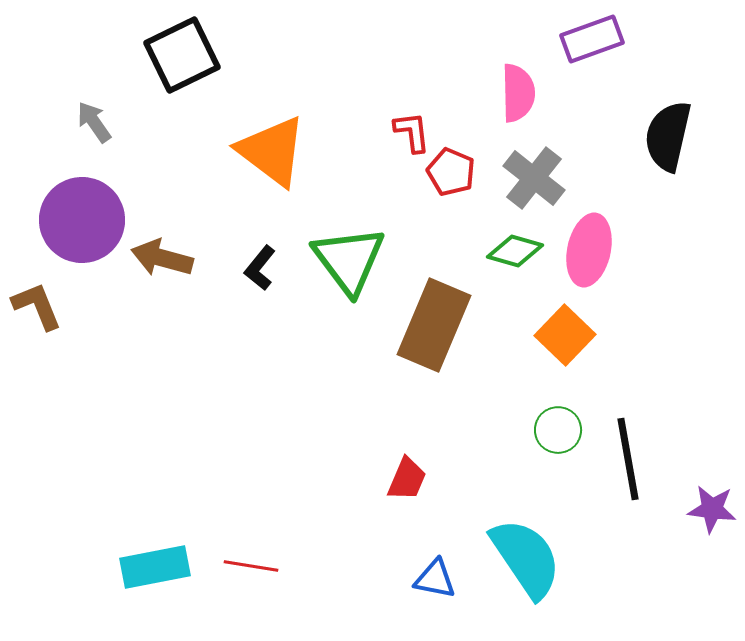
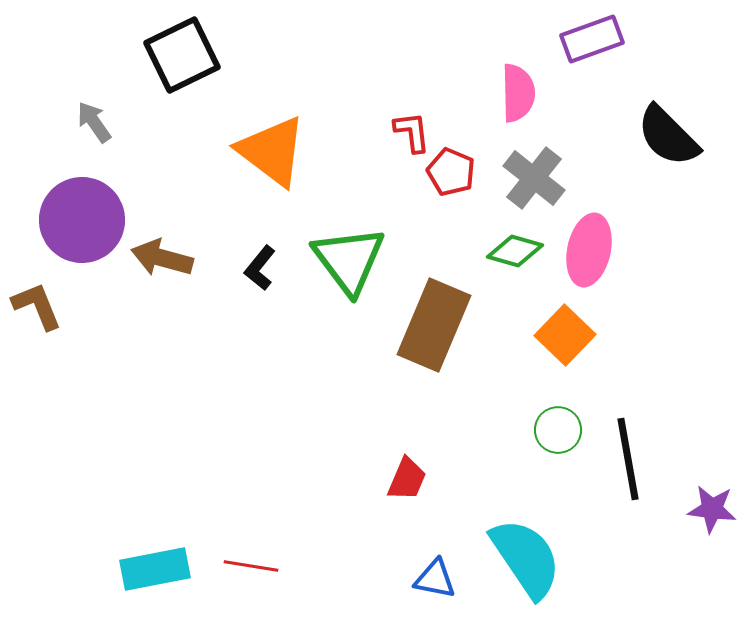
black semicircle: rotated 58 degrees counterclockwise
cyan rectangle: moved 2 px down
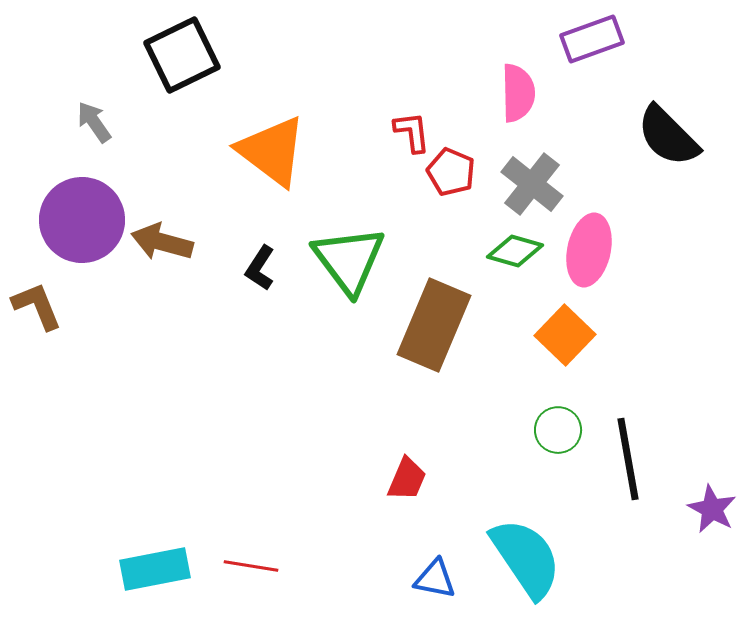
gray cross: moved 2 px left, 6 px down
brown arrow: moved 16 px up
black L-shape: rotated 6 degrees counterclockwise
purple star: rotated 21 degrees clockwise
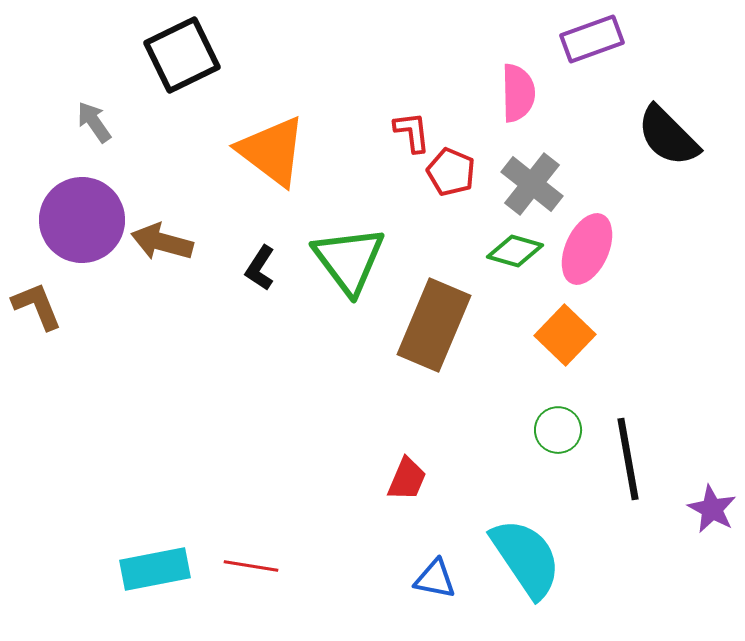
pink ellipse: moved 2 px left, 1 px up; rotated 12 degrees clockwise
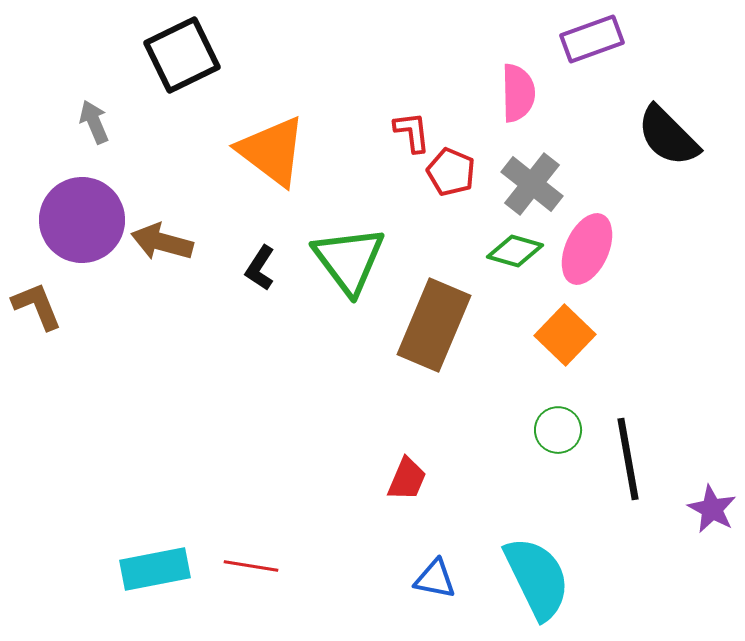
gray arrow: rotated 12 degrees clockwise
cyan semicircle: moved 11 px right, 20 px down; rotated 8 degrees clockwise
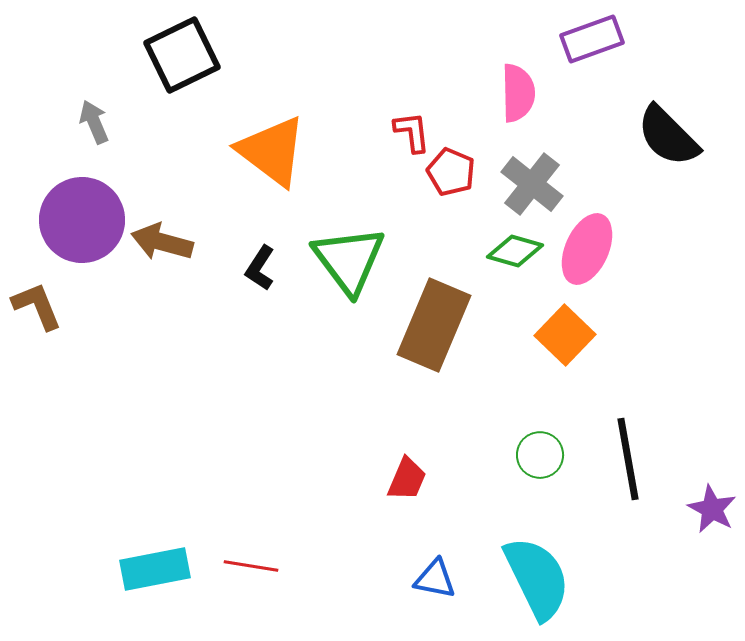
green circle: moved 18 px left, 25 px down
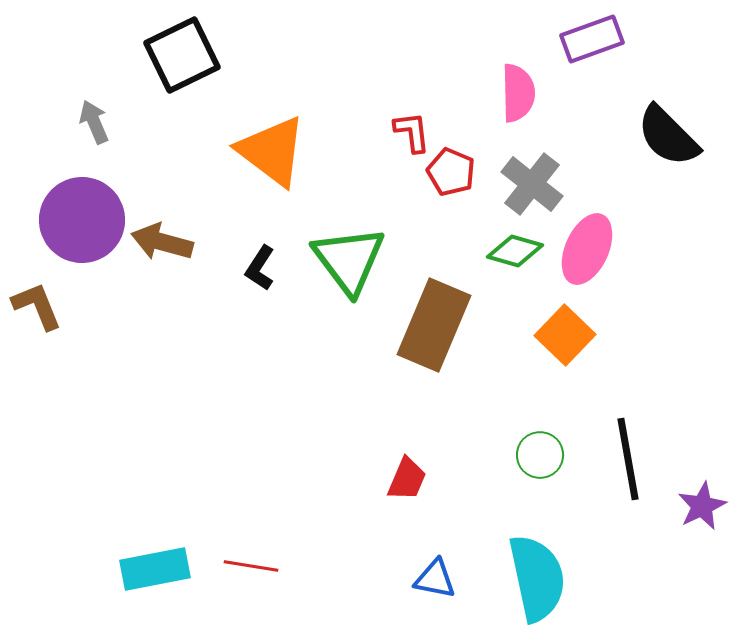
purple star: moved 10 px left, 3 px up; rotated 18 degrees clockwise
cyan semicircle: rotated 14 degrees clockwise
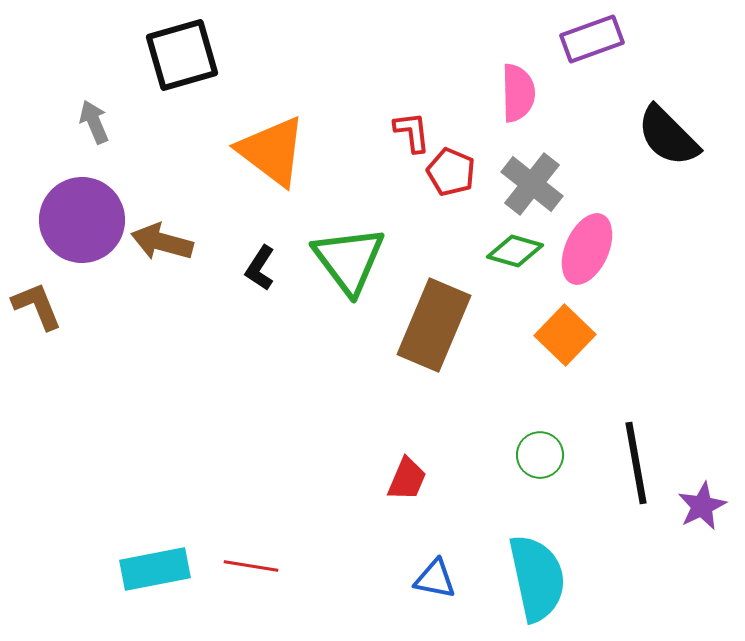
black square: rotated 10 degrees clockwise
black line: moved 8 px right, 4 px down
